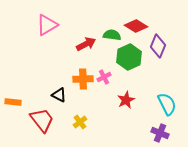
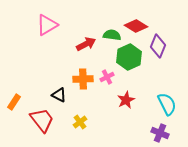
pink cross: moved 3 px right
orange rectangle: moved 1 px right; rotated 63 degrees counterclockwise
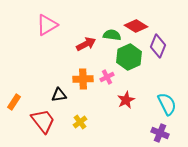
black triangle: rotated 35 degrees counterclockwise
red trapezoid: moved 1 px right, 1 px down
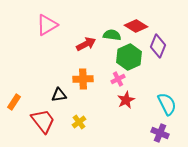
pink cross: moved 11 px right, 2 px down
yellow cross: moved 1 px left
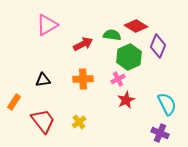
red arrow: moved 3 px left
black triangle: moved 16 px left, 15 px up
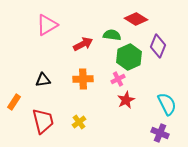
red diamond: moved 7 px up
red trapezoid: rotated 24 degrees clockwise
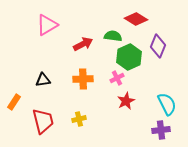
green semicircle: moved 1 px right, 1 px down
pink cross: moved 1 px left, 1 px up
red star: moved 1 px down
yellow cross: moved 3 px up; rotated 24 degrees clockwise
purple cross: moved 1 px right, 3 px up; rotated 30 degrees counterclockwise
